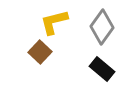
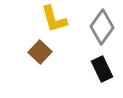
yellow L-shape: moved 3 px up; rotated 92 degrees counterclockwise
black rectangle: rotated 25 degrees clockwise
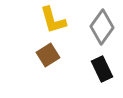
yellow L-shape: moved 1 px left, 1 px down
brown square: moved 8 px right, 3 px down; rotated 15 degrees clockwise
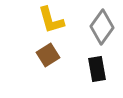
yellow L-shape: moved 2 px left
black rectangle: moved 5 px left; rotated 15 degrees clockwise
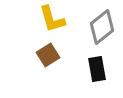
yellow L-shape: moved 1 px right, 1 px up
gray diamond: rotated 16 degrees clockwise
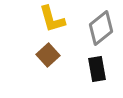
gray diamond: moved 1 px left, 1 px down
brown square: rotated 10 degrees counterclockwise
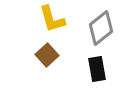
brown square: moved 1 px left
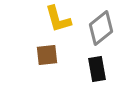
yellow L-shape: moved 6 px right
brown square: rotated 35 degrees clockwise
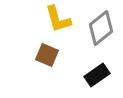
brown square: rotated 30 degrees clockwise
black rectangle: moved 6 px down; rotated 65 degrees clockwise
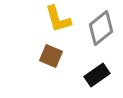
brown square: moved 4 px right, 1 px down
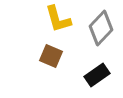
gray diamond: rotated 8 degrees counterclockwise
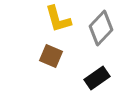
black rectangle: moved 3 px down
